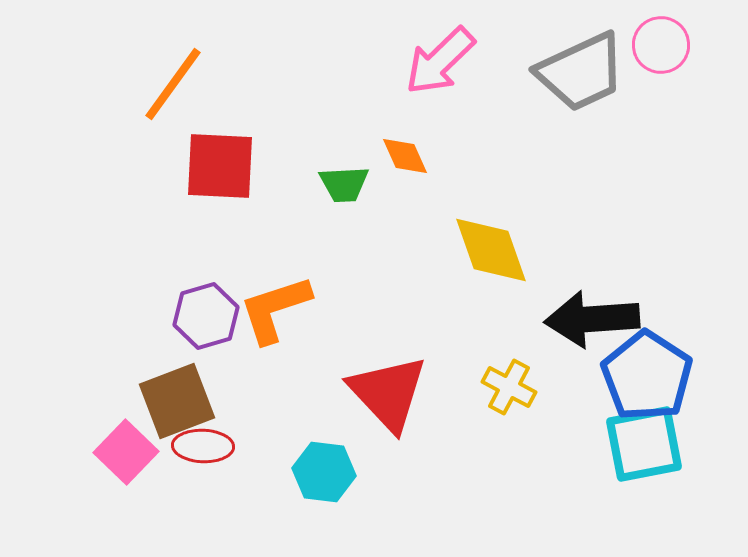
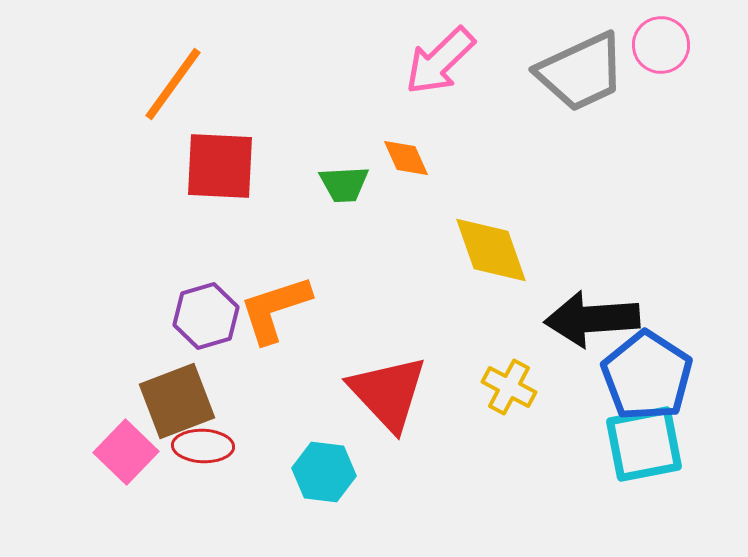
orange diamond: moved 1 px right, 2 px down
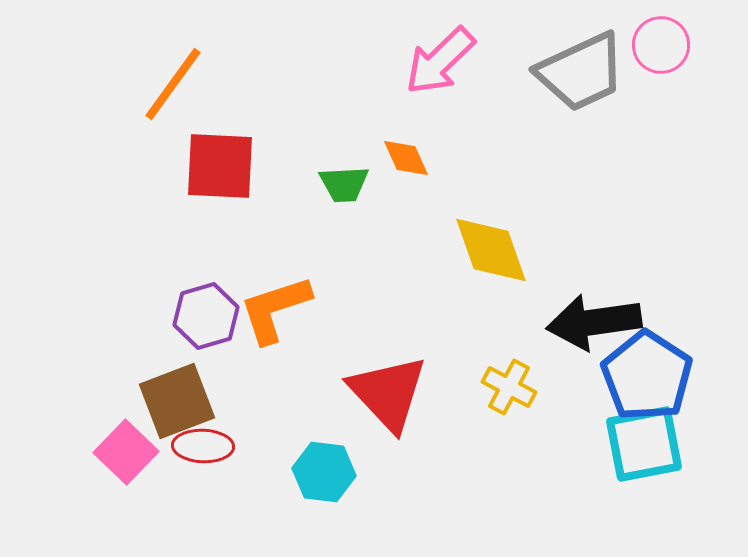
black arrow: moved 2 px right, 3 px down; rotated 4 degrees counterclockwise
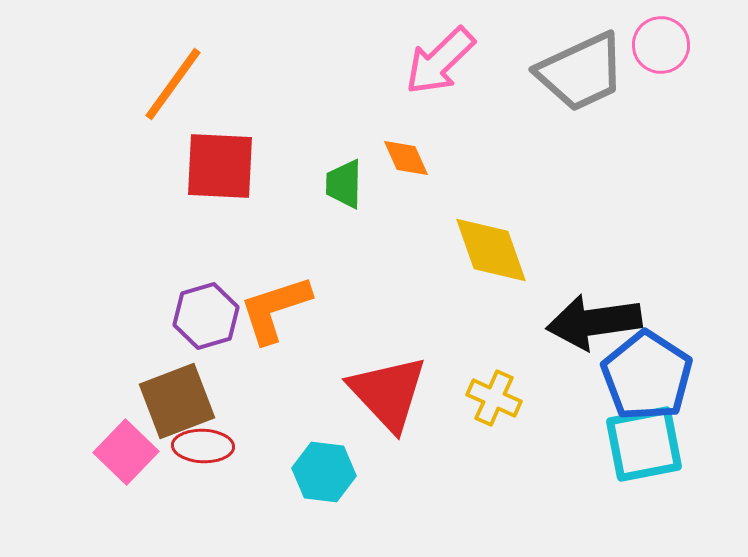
green trapezoid: rotated 94 degrees clockwise
yellow cross: moved 15 px left, 11 px down; rotated 4 degrees counterclockwise
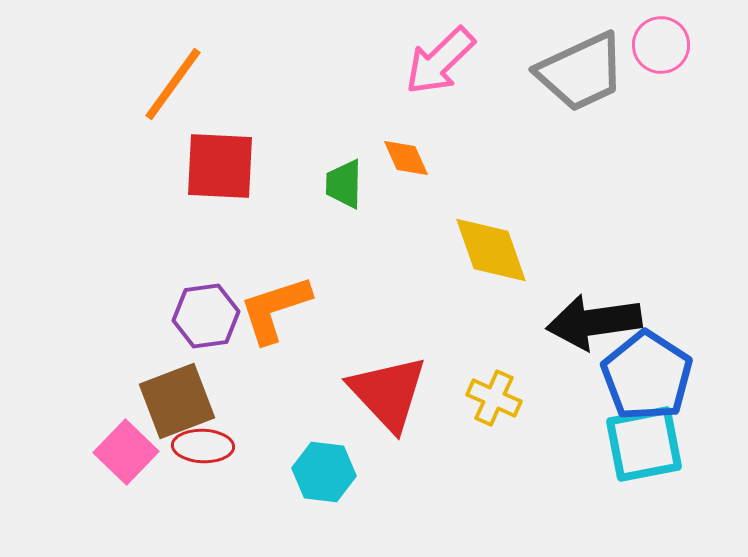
purple hexagon: rotated 8 degrees clockwise
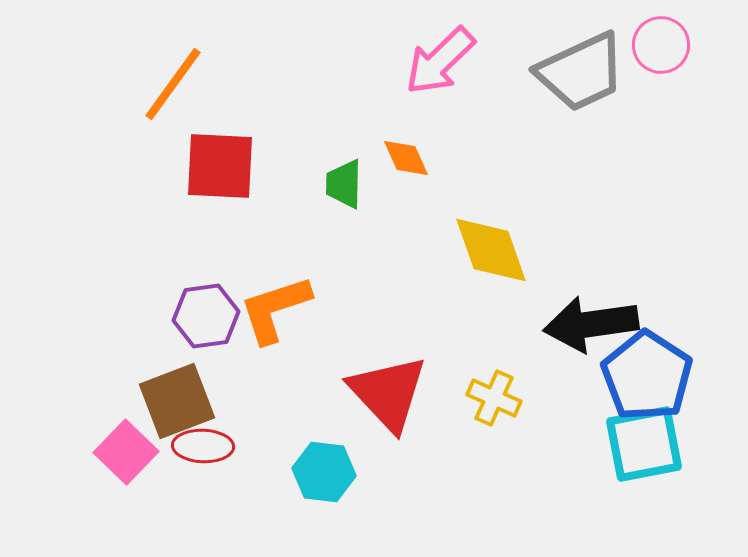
black arrow: moved 3 px left, 2 px down
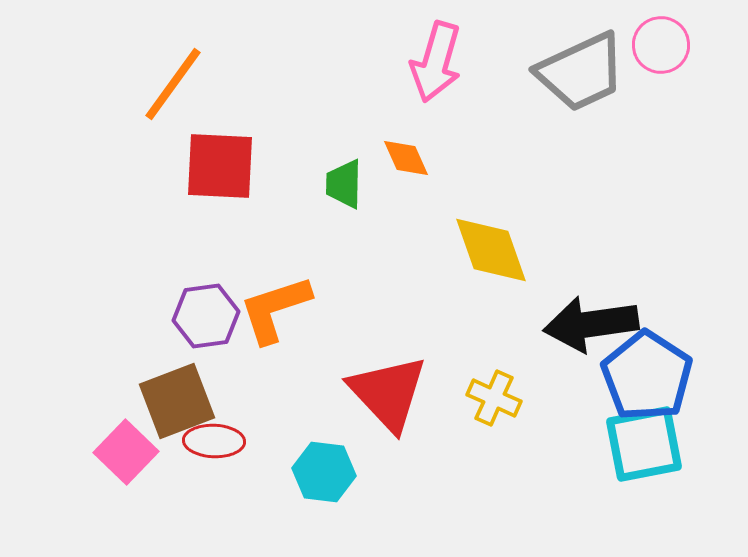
pink arrow: moved 4 px left, 1 px down; rotated 30 degrees counterclockwise
red ellipse: moved 11 px right, 5 px up
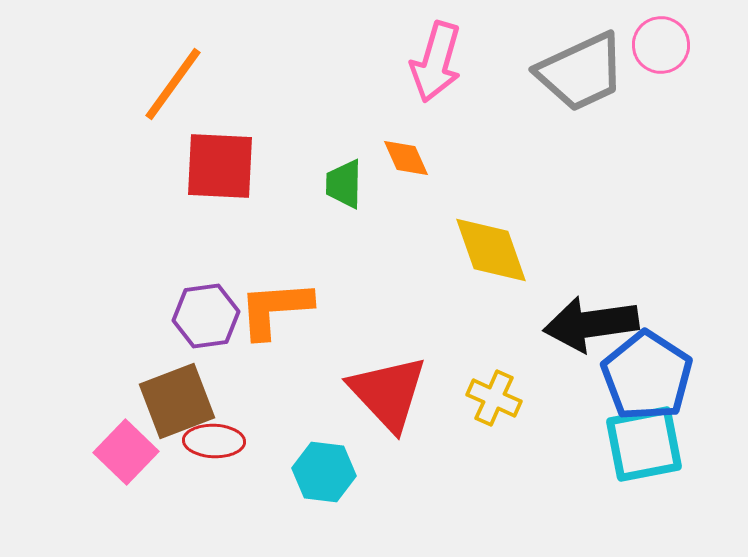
orange L-shape: rotated 14 degrees clockwise
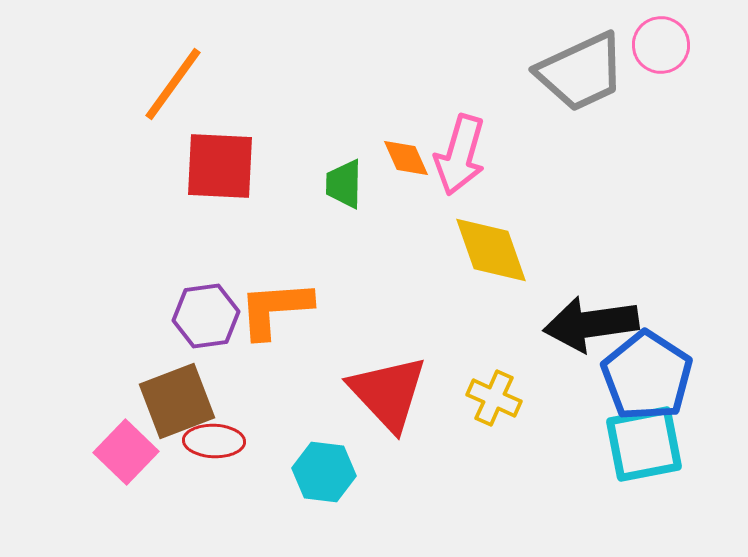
pink arrow: moved 24 px right, 93 px down
